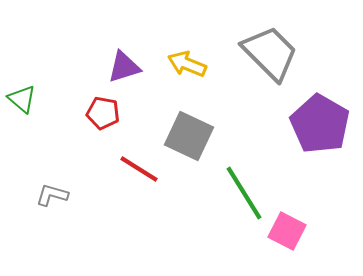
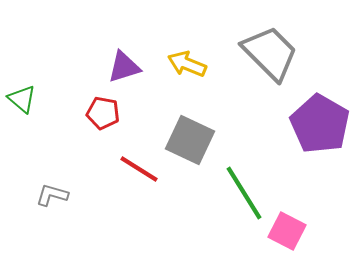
gray square: moved 1 px right, 4 px down
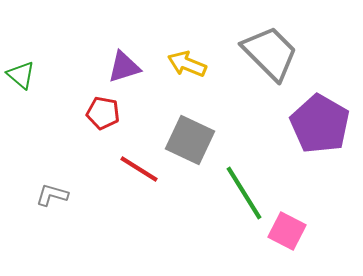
green triangle: moved 1 px left, 24 px up
